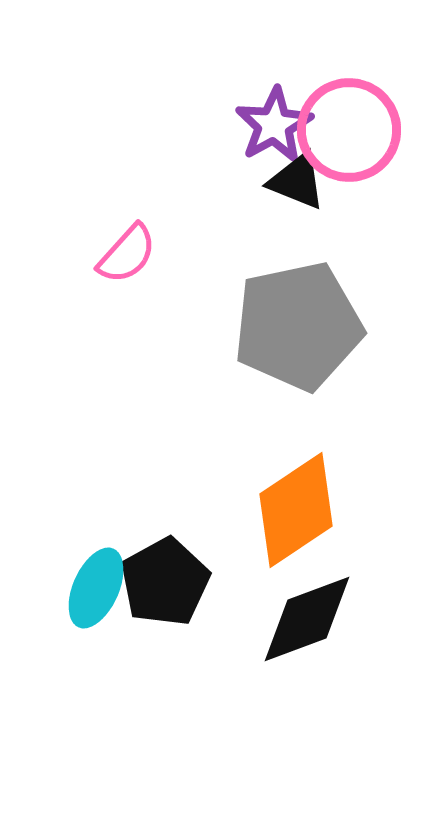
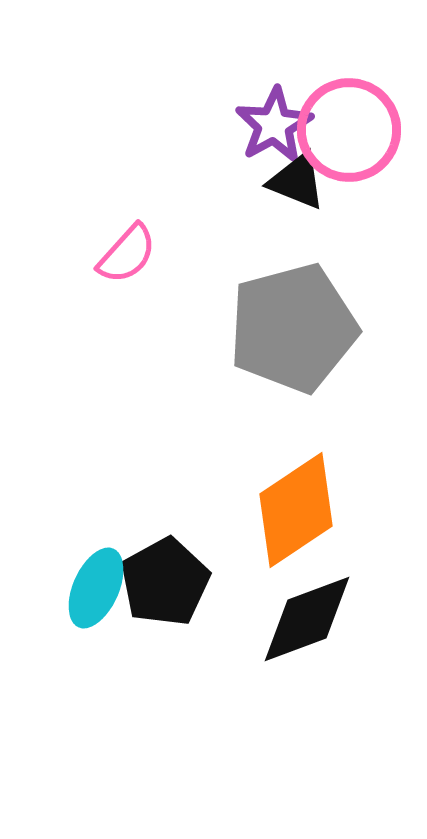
gray pentagon: moved 5 px left, 2 px down; rotated 3 degrees counterclockwise
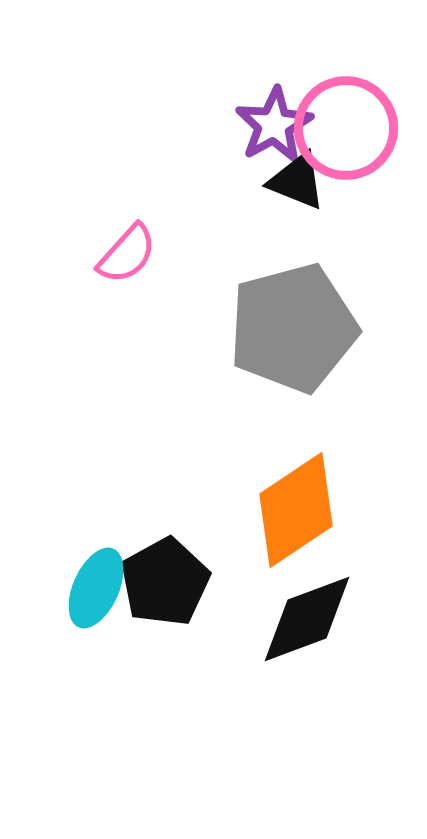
pink circle: moved 3 px left, 2 px up
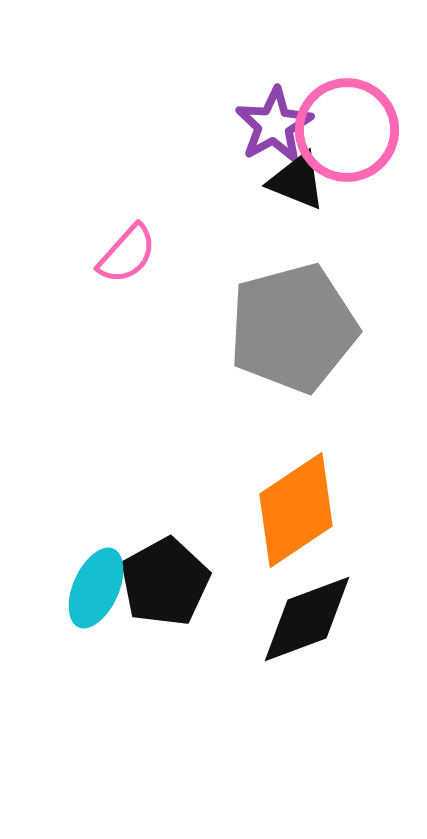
pink circle: moved 1 px right, 2 px down
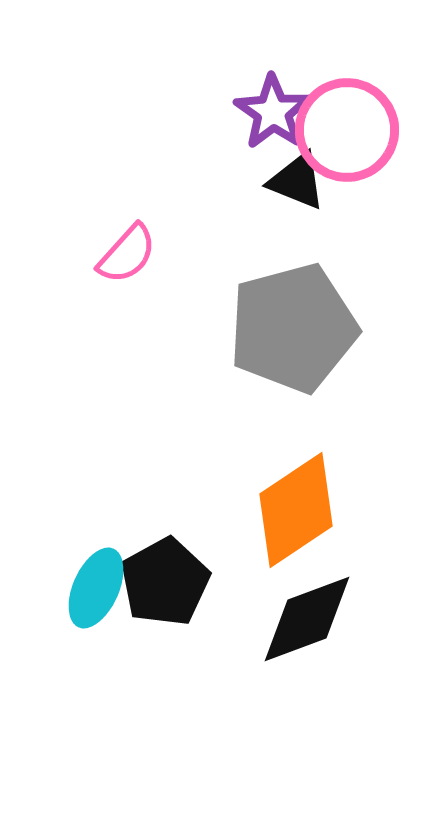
purple star: moved 1 px left, 13 px up; rotated 8 degrees counterclockwise
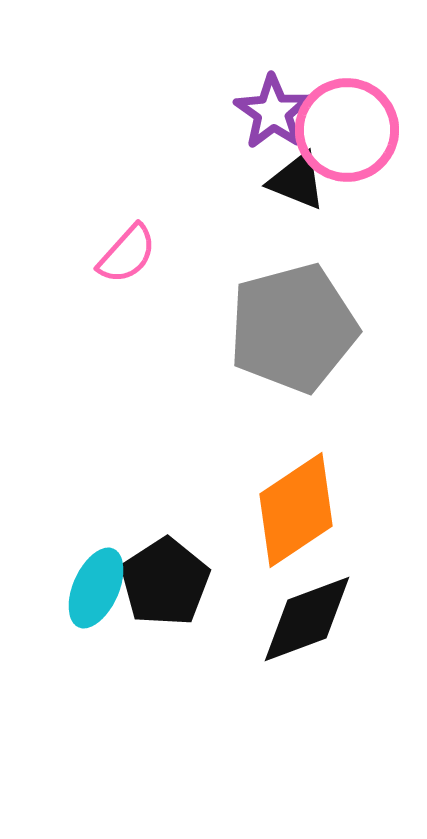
black pentagon: rotated 4 degrees counterclockwise
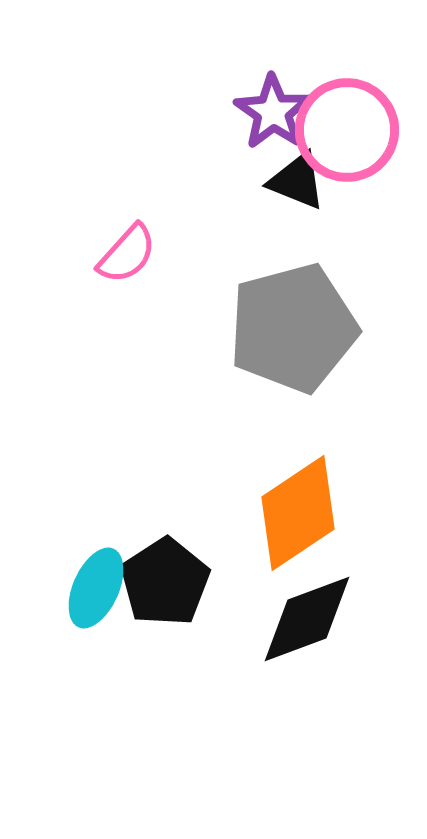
orange diamond: moved 2 px right, 3 px down
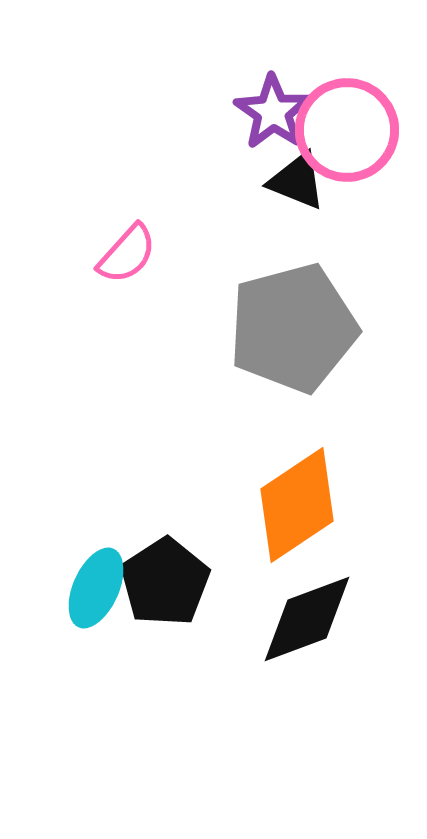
orange diamond: moved 1 px left, 8 px up
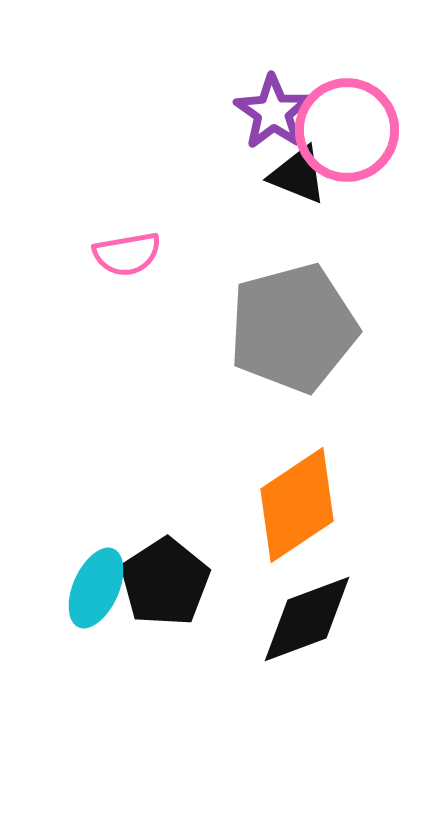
black triangle: moved 1 px right, 6 px up
pink semicircle: rotated 38 degrees clockwise
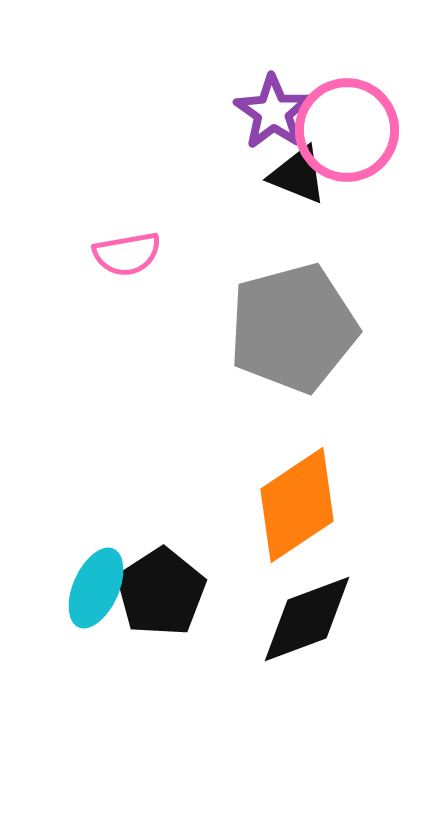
black pentagon: moved 4 px left, 10 px down
